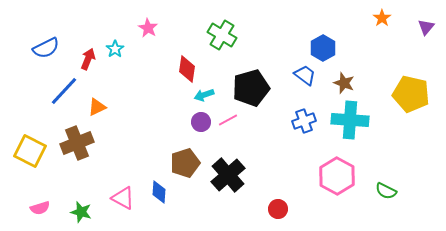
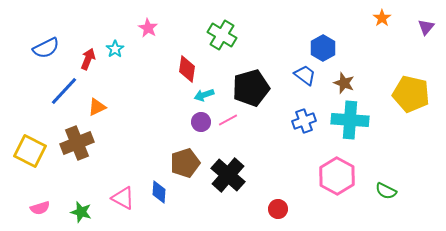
black cross: rotated 8 degrees counterclockwise
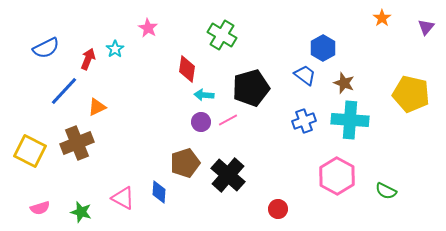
cyan arrow: rotated 24 degrees clockwise
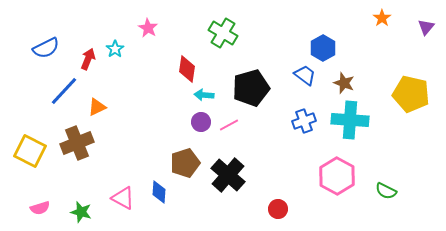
green cross: moved 1 px right, 2 px up
pink line: moved 1 px right, 5 px down
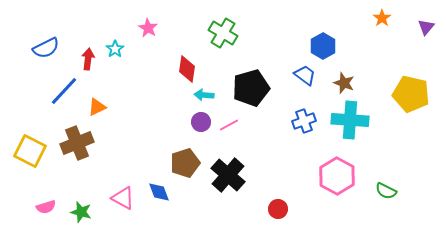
blue hexagon: moved 2 px up
red arrow: rotated 15 degrees counterclockwise
blue diamond: rotated 25 degrees counterclockwise
pink semicircle: moved 6 px right, 1 px up
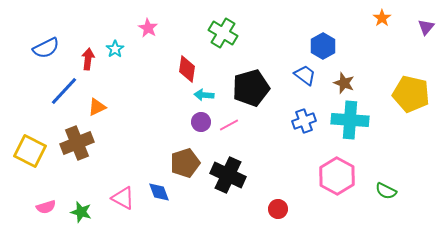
black cross: rotated 16 degrees counterclockwise
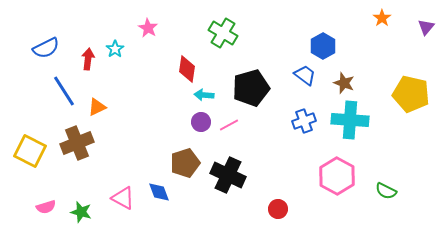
blue line: rotated 76 degrees counterclockwise
